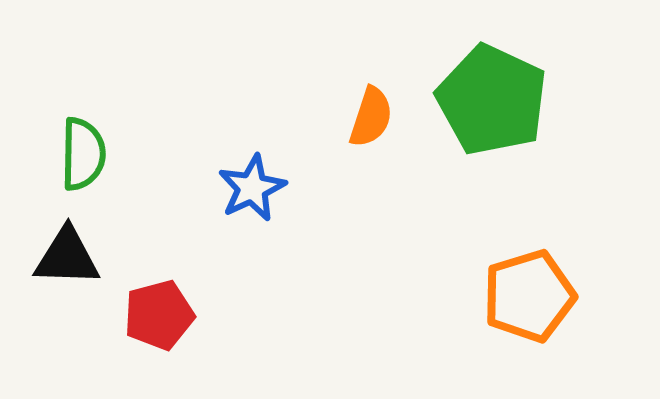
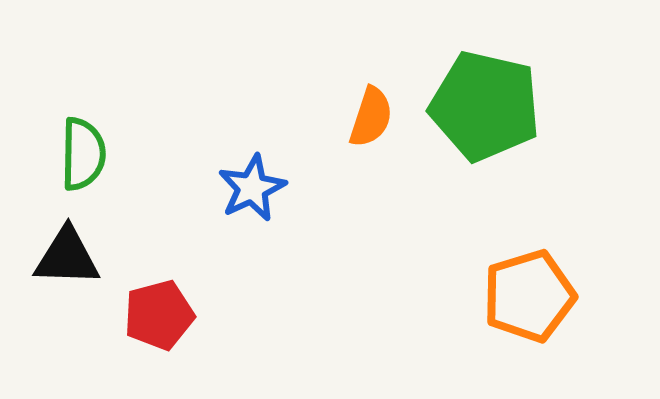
green pentagon: moved 7 px left, 6 px down; rotated 12 degrees counterclockwise
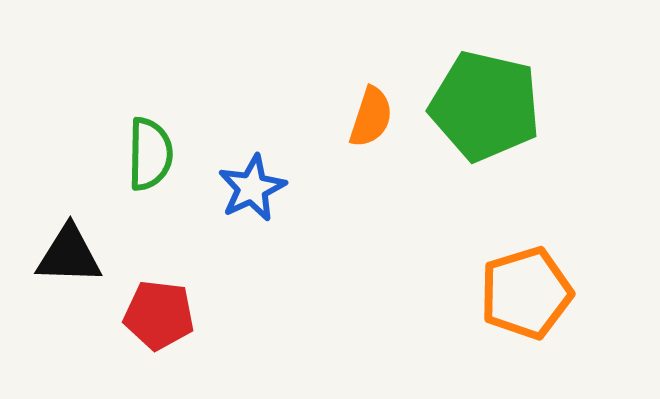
green semicircle: moved 67 px right
black triangle: moved 2 px right, 2 px up
orange pentagon: moved 3 px left, 3 px up
red pentagon: rotated 22 degrees clockwise
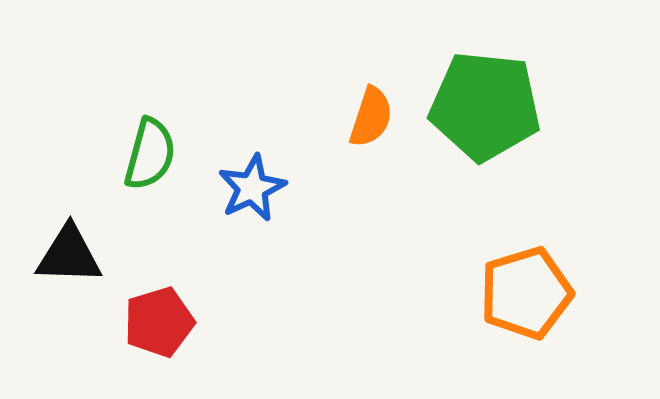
green pentagon: rotated 7 degrees counterclockwise
green semicircle: rotated 14 degrees clockwise
red pentagon: moved 7 px down; rotated 24 degrees counterclockwise
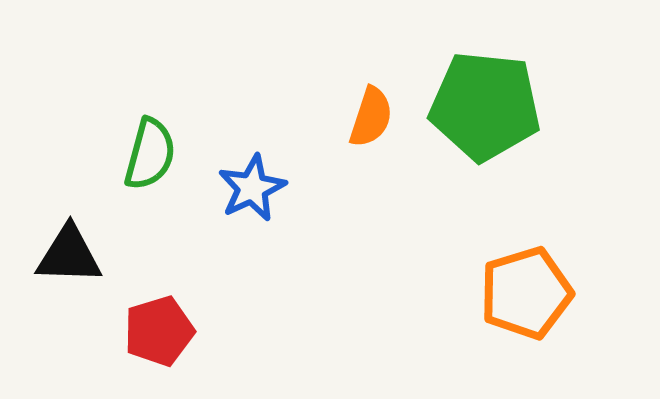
red pentagon: moved 9 px down
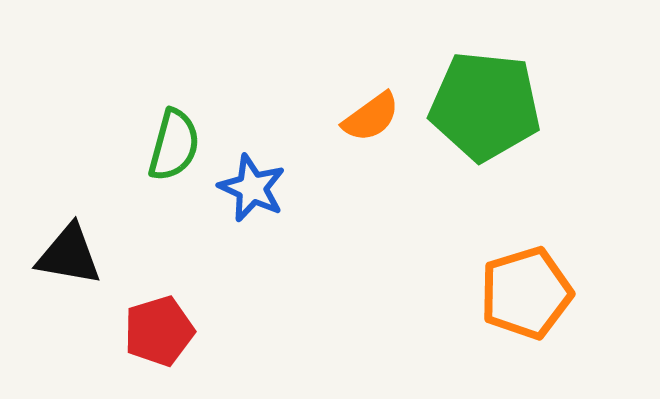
orange semicircle: rotated 36 degrees clockwise
green semicircle: moved 24 px right, 9 px up
blue star: rotated 22 degrees counterclockwise
black triangle: rotated 8 degrees clockwise
